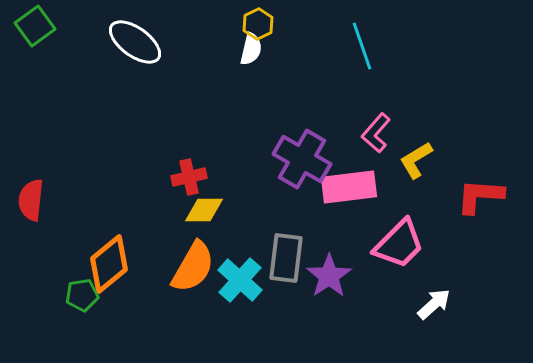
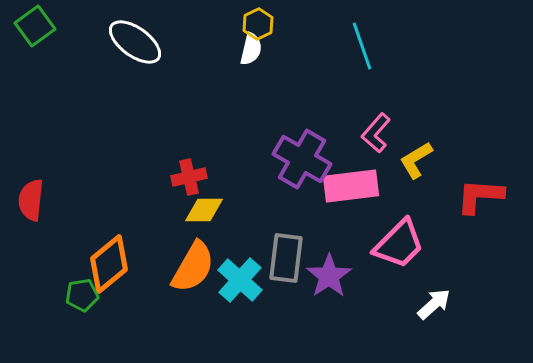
pink rectangle: moved 2 px right, 1 px up
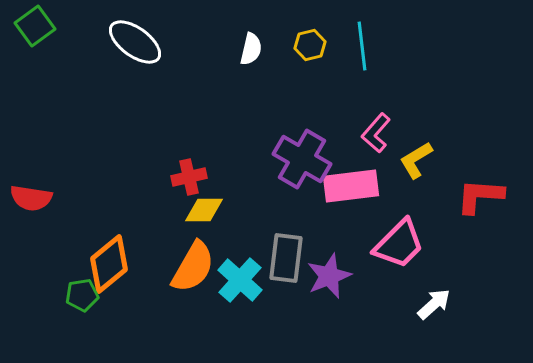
yellow hexagon: moved 52 px right, 21 px down; rotated 12 degrees clockwise
cyan line: rotated 12 degrees clockwise
red semicircle: moved 2 px up; rotated 87 degrees counterclockwise
purple star: rotated 12 degrees clockwise
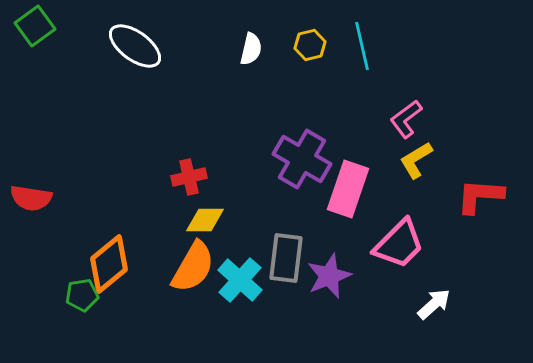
white ellipse: moved 4 px down
cyan line: rotated 6 degrees counterclockwise
pink L-shape: moved 30 px right, 14 px up; rotated 12 degrees clockwise
pink rectangle: moved 3 px left, 3 px down; rotated 64 degrees counterclockwise
yellow diamond: moved 1 px right, 10 px down
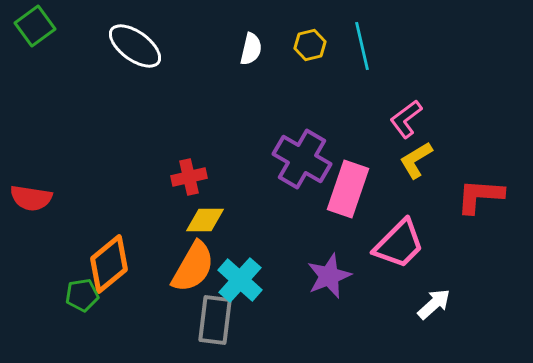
gray rectangle: moved 71 px left, 62 px down
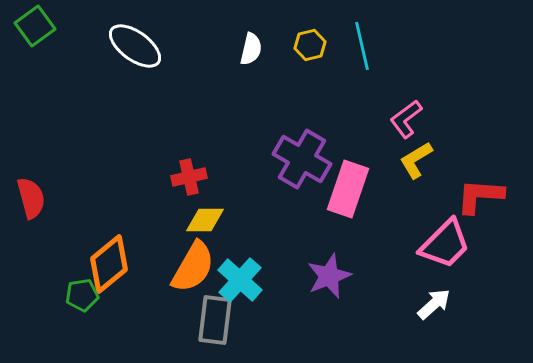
red semicircle: rotated 114 degrees counterclockwise
pink trapezoid: moved 46 px right
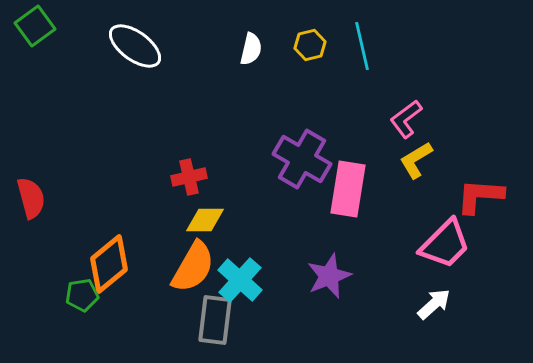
pink rectangle: rotated 10 degrees counterclockwise
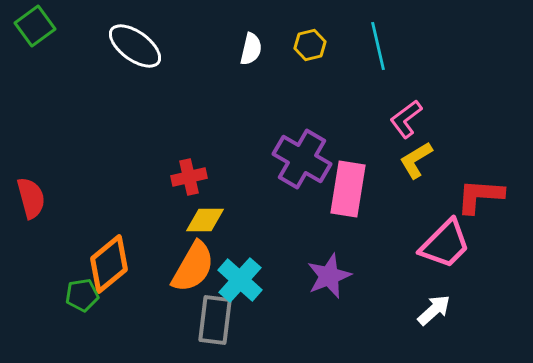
cyan line: moved 16 px right
white arrow: moved 6 px down
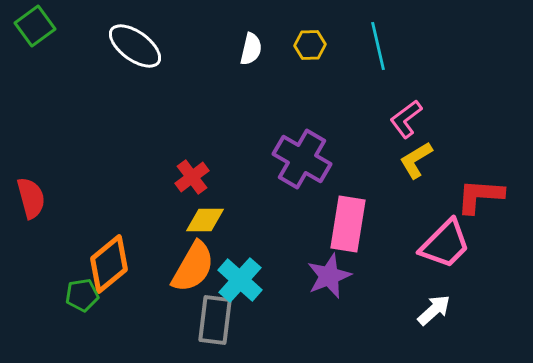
yellow hexagon: rotated 12 degrees clockwise
red cross: moved 3 px right; rotated 24 degrees counterclockwise
pink rectangle: moved 35 px down
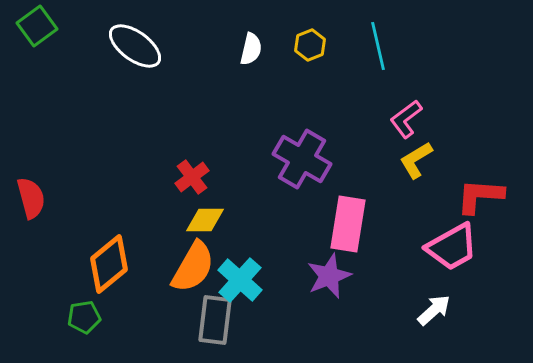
green square: moved 2 px right
yellow hexagon: rotated 20 degrees counterclockwise
pink trapezoid: moved 7 px right, 3 px down; rotated 16 degrees clockwise
green pentagon: moved 2 px right, 22 px down
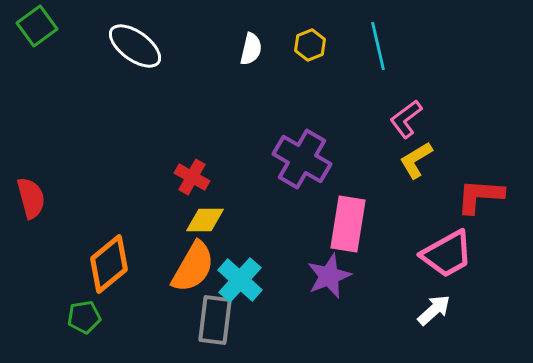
red cross: rotated 24 degrees counterclockwise
pink trapezoid: moved 5 px left, 7 px down
